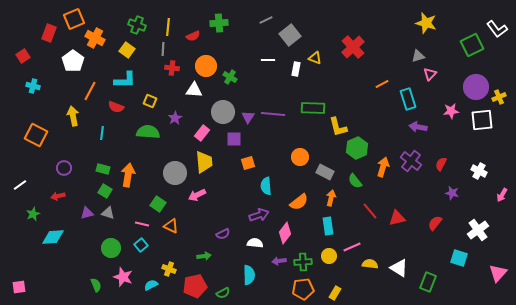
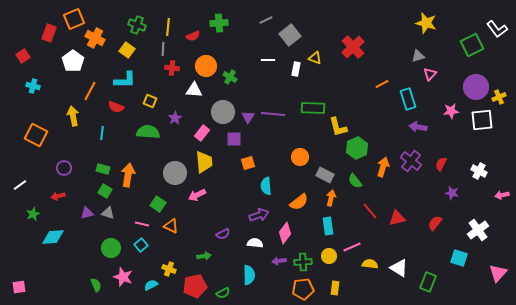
gray rectangle at (325, 172): moved 3 px down
pink arrow at (502, 195): rotated 48 degrees clockwise
yellow rectangle at (335, 293): moved 5 px up; rotated 24 degrees counterclockwise
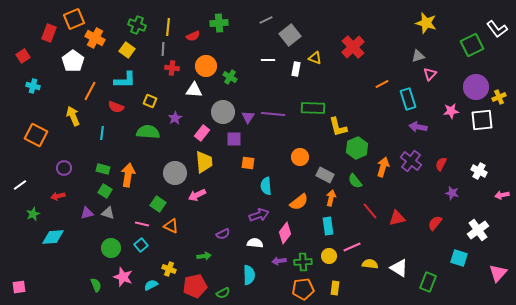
yellow arrow at (73, 116): rotated 12 degrees counterclockwise
orange square at (248, 163): rotated 24 degrees clockwise
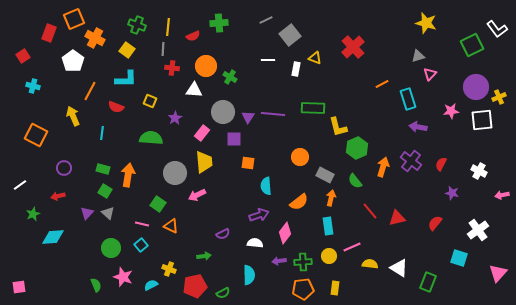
cyan L-shape at (125, 80): moved 1 px right, 1 px up
green semicircle at (148, 132): moved 3 px right, 6 px down
purple triangle at (87, 213): rotated 32 degrees counterclockwise
gray triangle at (108, 213): rotated 24 degrees clockwise
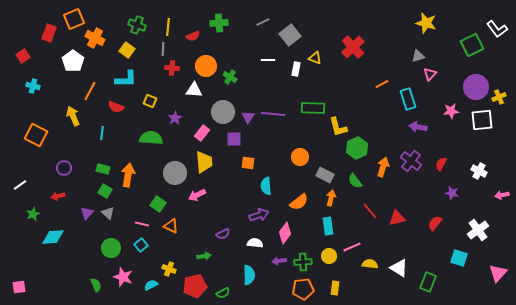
gray line at (266, 20): moved 3 px left, 2 px down
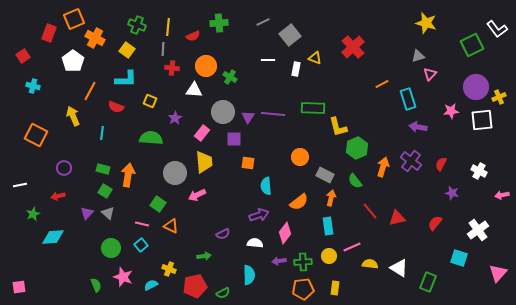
white line at (20, 185): rotated 24 degrees clockwise
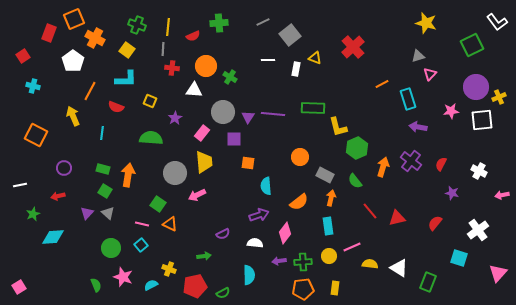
white L-shape at (497, 29): moved 7 px up
orange triangle at (171, 226): moved 1 px left, 2 px up
pink square at (19, 287): rotated 24 degrees counterclockwise
